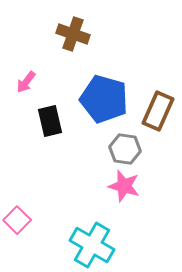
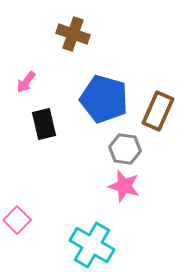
black rectangle: moved 6 px left, 3 px down
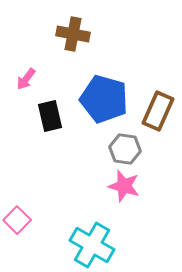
brown cross: rotated 8 degrees counterclockwise
pink arrow: moved 3 px up
black rectangle: moved 6 px right, 8 px up
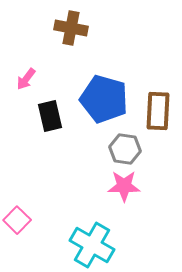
brown cross: moved 2 px left, 6 px up
brown rectangle: rotated 21 degrees counterclockwise
pink star: rotated 16 degrees counterclockwise
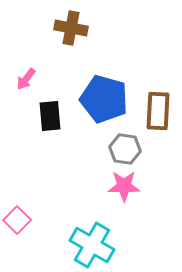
black rectangle: rotated 8 degrees clockwise
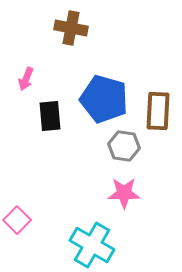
pink arrow: rotated 15 degrees counterclockwise
gray hexagon: moved 1 px left, 3 px up
pink star: moved 7 px down
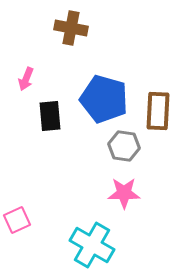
pink square: rotated 20 degrees clockwise
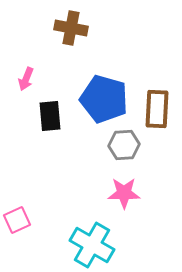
brown rectangle: moved 1 px left, 2 px up
gray hexagon: moved 1 px up; rotated 12 degrees counterclockwise
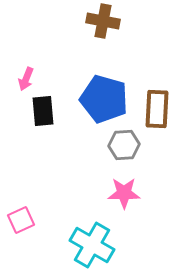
brown cross: moved 32 px right, 7 px up
black rectangle: moved 7 px left, 5 px up
pink square: moved 4 px right
